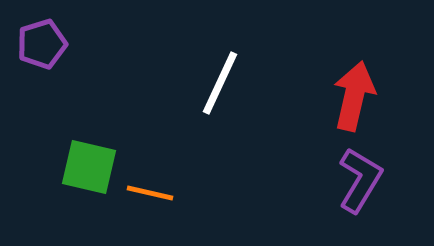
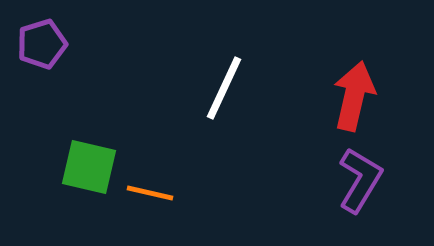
white line: moved 4 px right, 5 px down
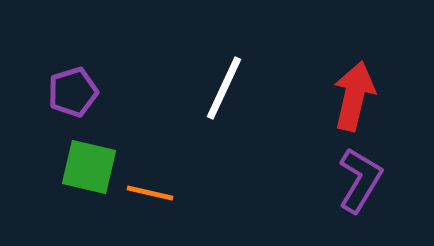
purple pentagon: moved 31 px right, 48 px down
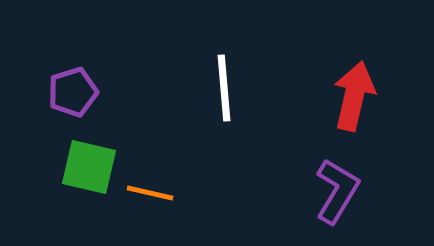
white line: rotated 30 degrees counterclockwise
purple L-shape: moved 23 px left, 11 px down
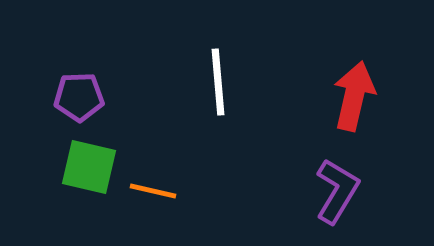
white line: moved 6 px left, 6 px up
purple pentagon: moved 6 px right, 5 px down; rotated 15 degrees clockwise
orange line: moved 3 px right, 2 px up
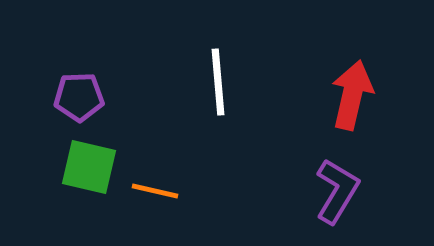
red arrow: moved 2 px left, 1 px up
orange line: moved 2 px right
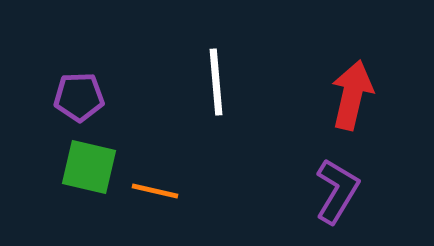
white line: moved 2 px left
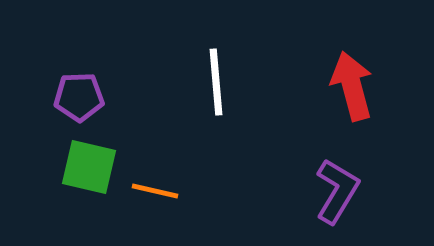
red arrow: moved 9 px up; rotated 28 degrees counterclockwise
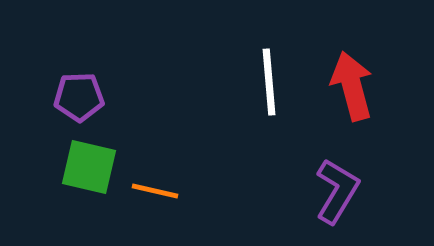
white line: moved 53 px right
